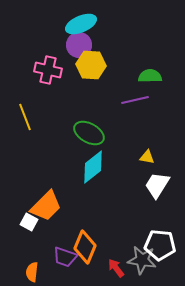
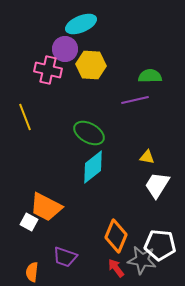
purple circle: moved 14 px left, 4 px down
orange trapezoid: moved 1 px down; rotated 72 degrees clockwise
orange diamond: moved 31 px right, 11 px up
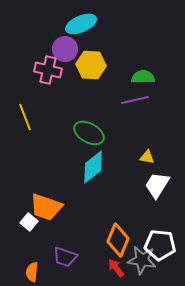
green semicircle: moved 7 px left, 1 px down
orange trapezoid: rotated 8 degrees counterclockwise
white square: rotated 12 degrees clockwise
orange diamond: moved 2 px right, 4 px down
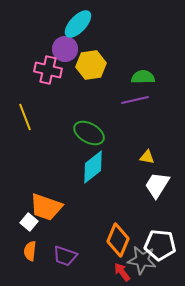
cyan ellipse: moved 3 px left; rotated 24 degrees counterclockwise
yellow hexagon: rotated 12 degrees counterclockwise
purple trapezoid: moved 1 px up
red arrow: moved 6 px right, 4 px down
orange semicircle: moved 2 px left, 21 px up
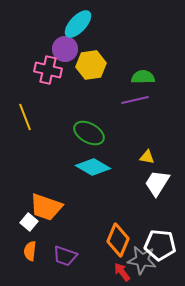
cyan diamond: rotated 68 degrees clockwise
white trapezoid: moved 2 px up
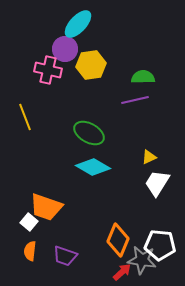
yellow triangle: moved 2 px right; rotated 35 degrees counterclockwise
red arrow: rotated 84 degrees clockwise
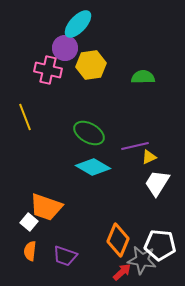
purple circle: moved 1 px up
purple line: moved 46 px down
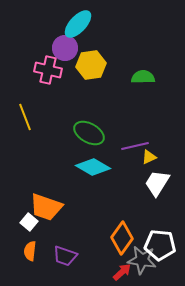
orange diamond: moved 4 px right, 2 px up; rotated 12 degrees clockwise
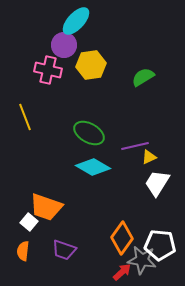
cyan ellipse: moved 2 px left, 3 px up
purple circle: moved 1 px left, 3 px up
green semicircle: rotated 30 degrees counterclockwise
orange semicircle: moved 7 px left
purple trapezoid: moved 1 px left, 6 px up
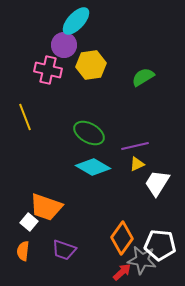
yellow triangle: moved 12 px left, 7 px down
